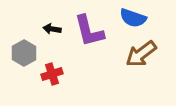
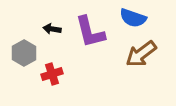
purple L-shape: moved 1 px right, 1 px down
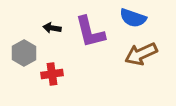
black arrow: moved 1 px up
brown arrow: rotated 12 degrees clockwise
red cross: rotated 10 degrees clockwise
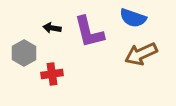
purple L-shape: moved 1 px left
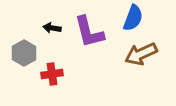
blue semicircle: rotated 88 degrees counterclockwise
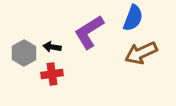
black arrow: moved 19 px down
purple L-shape: rotated 72 degrees clockwise
brown arrow: moved 1 px up
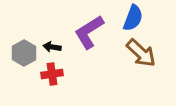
brown arrow: rotated 112 degrees counterclockwise
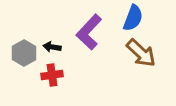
purple L-shape: rotated 15 degrees counterclockwise
red cross: moved 1 px down
